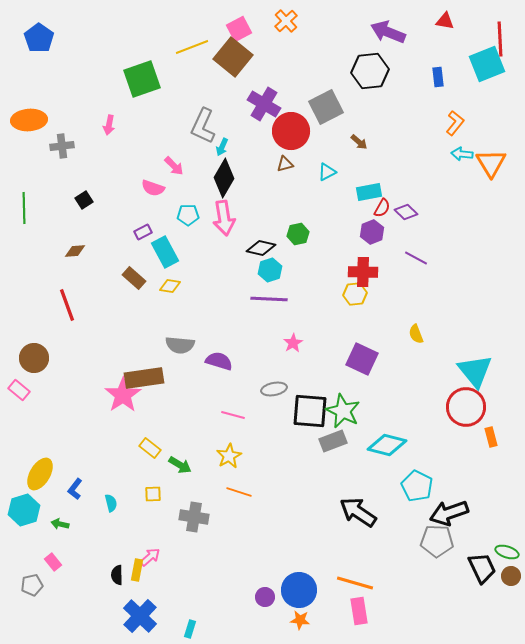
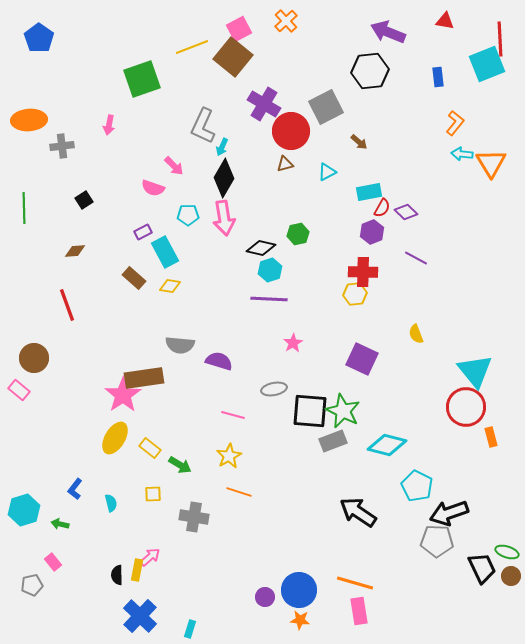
yellow ellipse at (40, 474): moved 75 px right, 36 px up
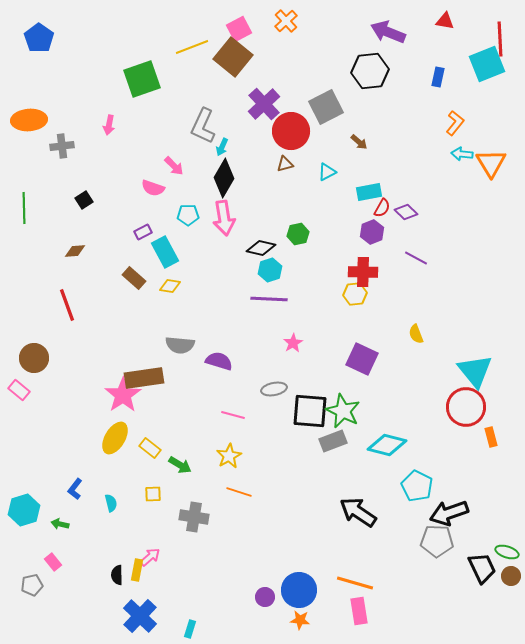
blue rectangle at (438, 77): rotated 18 degrees clockwise
purple cross at (264, 104): rotated 16 degrees clockwise
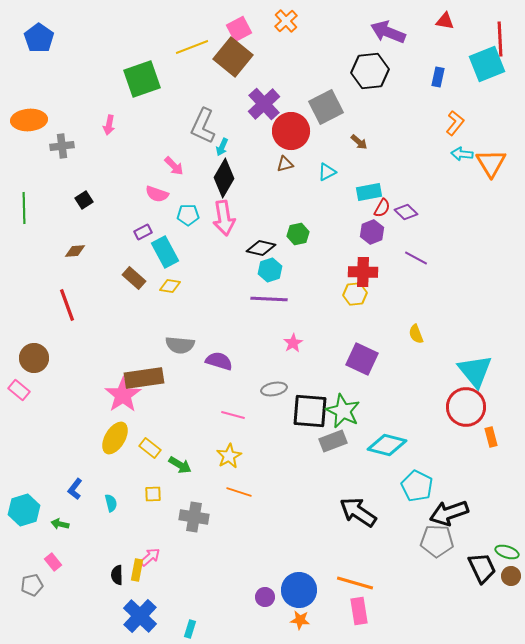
pink semicircle at (153, 188): moved 4 px right, 6 px down
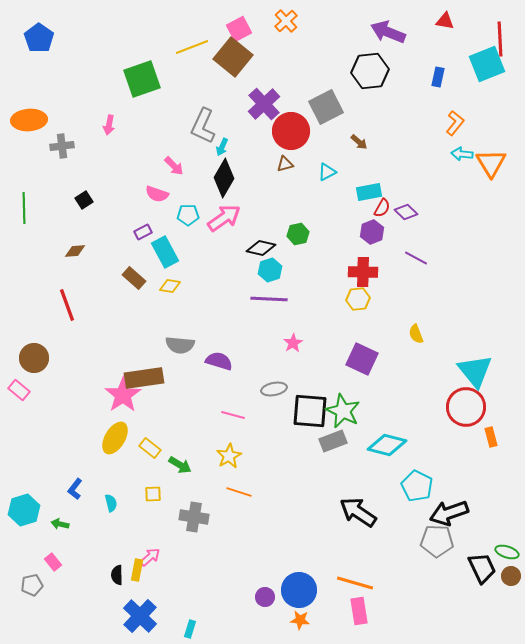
pink arrow at (224, 218): rotated 116 degrees counterclockwise
yellow hexagon at (355, 294): moved 3 px right, 5 px down
